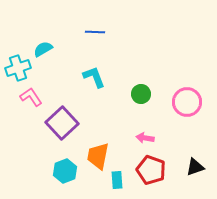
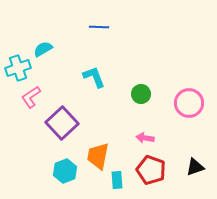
blue line: moved 4 px right, 5 px up
pink L-shape: rotated 90 degrees counterclockwise
pink circle: moved 2 px right, 1 px down
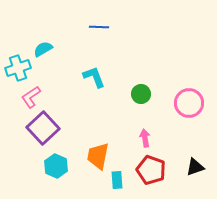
purple square: moved 19 px left, 5 px down
pink arrow: rotated 72 degrees clockwise
cyan hexagon: moved 9 px left, 5 px up; rotated 15 degrees counterclockwise
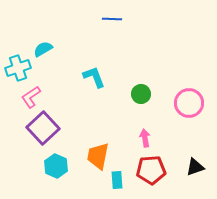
blue line: moved 13 px right, 8 px up
red pentagon: rotated 24 degrees counterclockwise
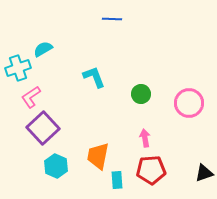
black triangle: moved 9 px right, 6 px down
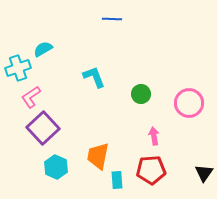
pink arrow: moved 9 px right, 2 px up
cyan hexagon: moved 1 px down
black triangle: rotated 36 degrees counterclockwise
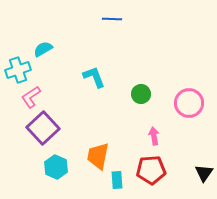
cyan cross: moved 2 px down
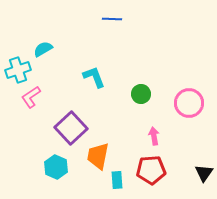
purple square: moved 28 px right
